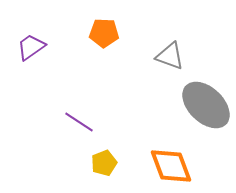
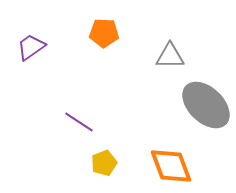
gray triangle: rotated 20 degrees counterclockwise
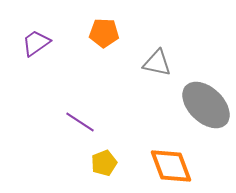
purple trapezoid: moved 5 px right, 4 px up
gray triangle: moved 13 px left, 7 px down; rotated 12 degrees clockwise
purple line: moved 1 px right
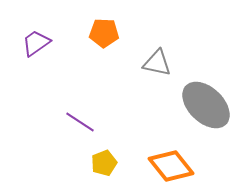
orange diamond: rotated 18 degrees counterclockwise
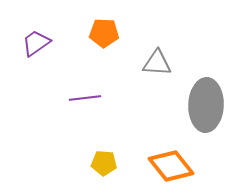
gray triangle: rotated 8 degrees counterclockwise
gray ellipse: rotated 48 degrees clockwise
purple line: moved 5 px right, 24 px up; rotated 40 degrees counterclockwise
yellow pentagon: rotated 25 degrees clockwise
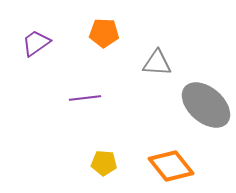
gray ellipse: rotated 51 degrees counterclockwise
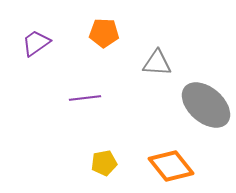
yellow pentagon: rotated 15 degrees counterclockwise
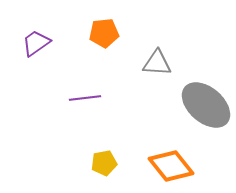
orange pentagon: rotated 8 degrees counterclockwise
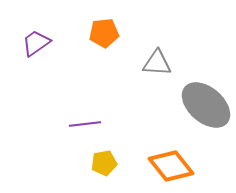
purple line: moved 26 px down
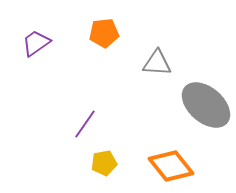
purple line: rotated 48 degrees counterclockwise
